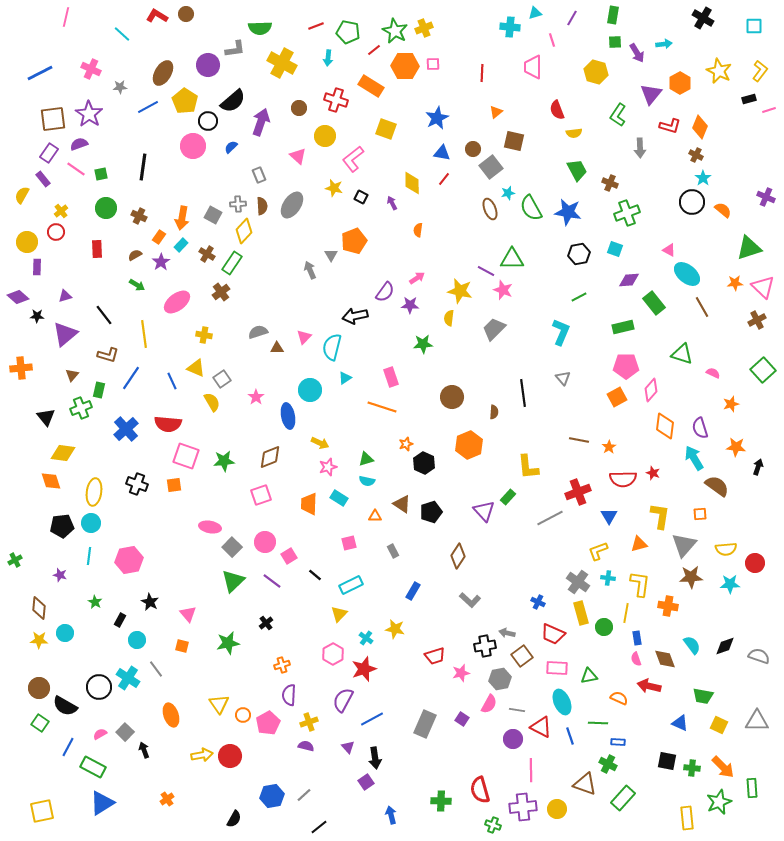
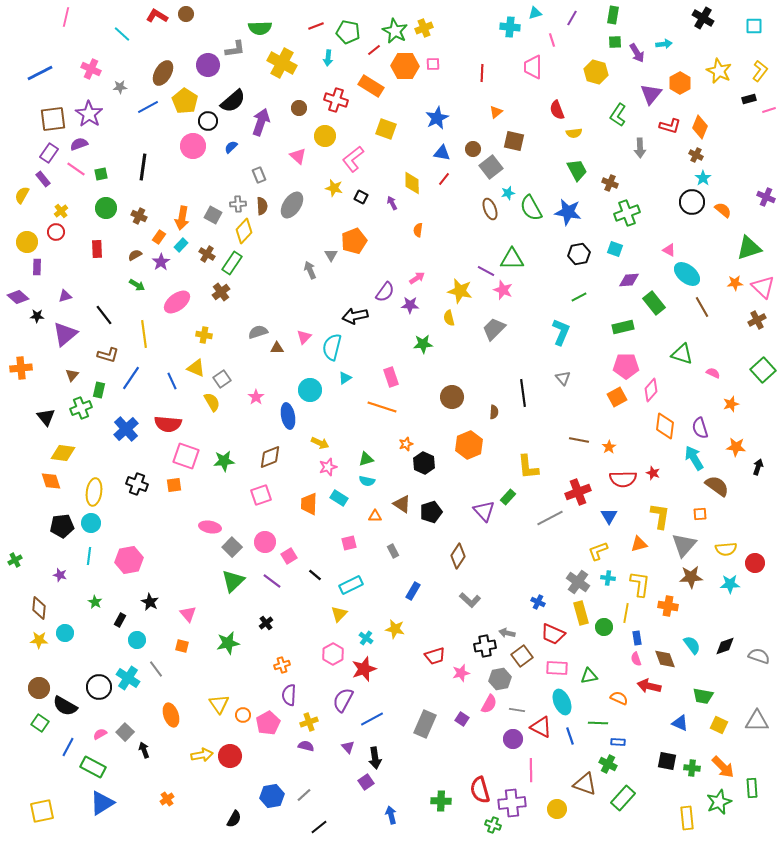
yellow semicircle at (449, 318): rotated 21 degrees counterclockwise
purple cross at (523, 807): moved 11 px left, 4 px up
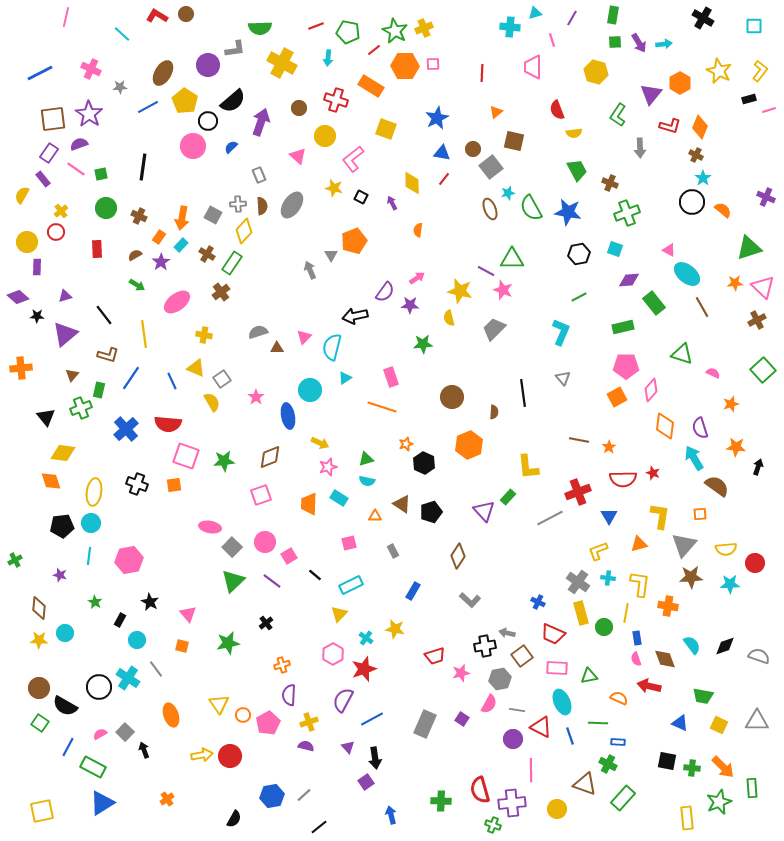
purple arrow at (637, 53): moved 2 px right, 10 px up
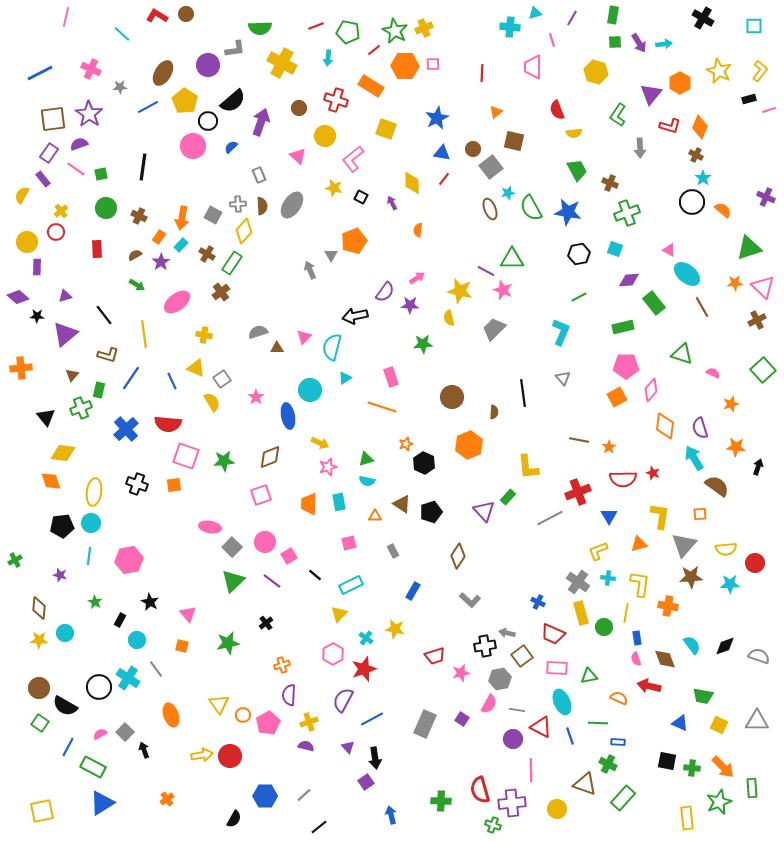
cyan rectangle at (339, 498): moved 4 px down; rotated 48 degrees clockwise
blue hexagon at (272, 796): moved 7 px left; rotated 10 degrees clockwise
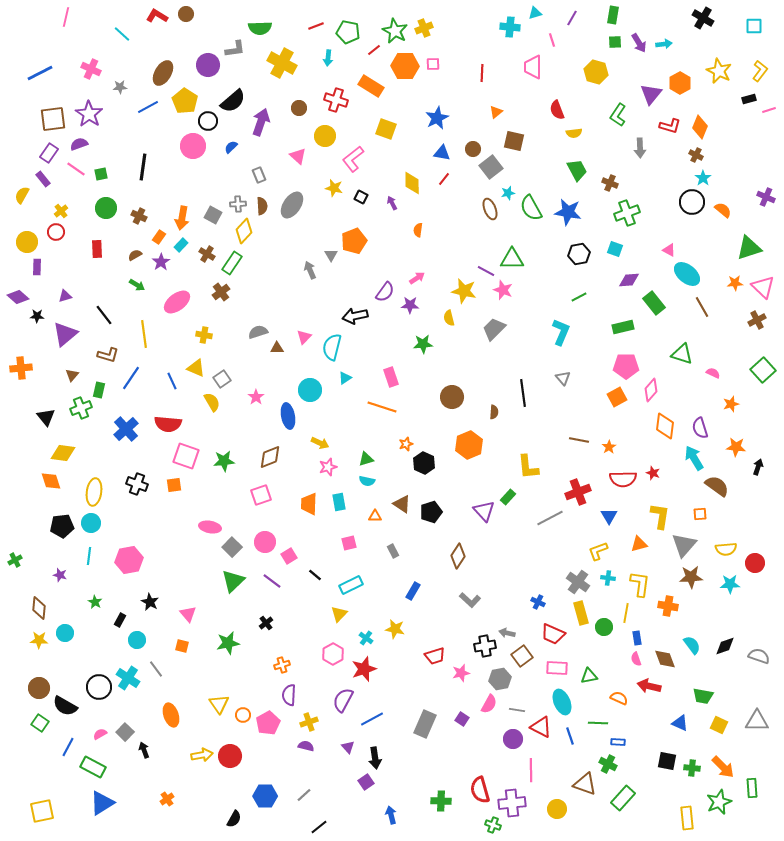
yellow star at (460, 291): moved 4 px right
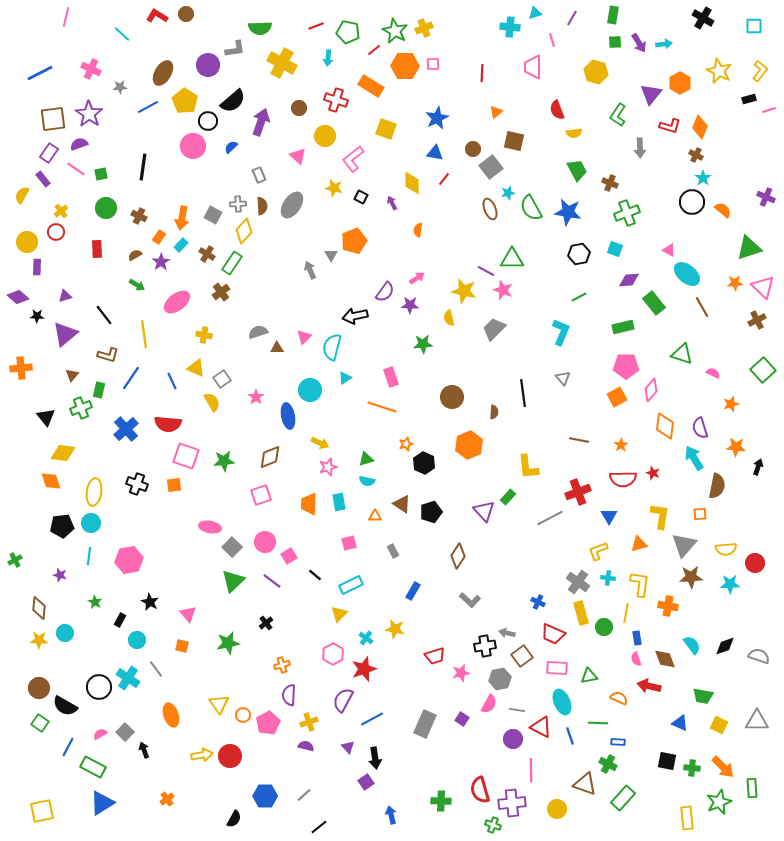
blue triangle at (442, 153): moved 7 px left
orange star at (609, 447): moved 12 px right, 2 px up
brown semicircle at (717, 486): rotated 65 degrees clockwise
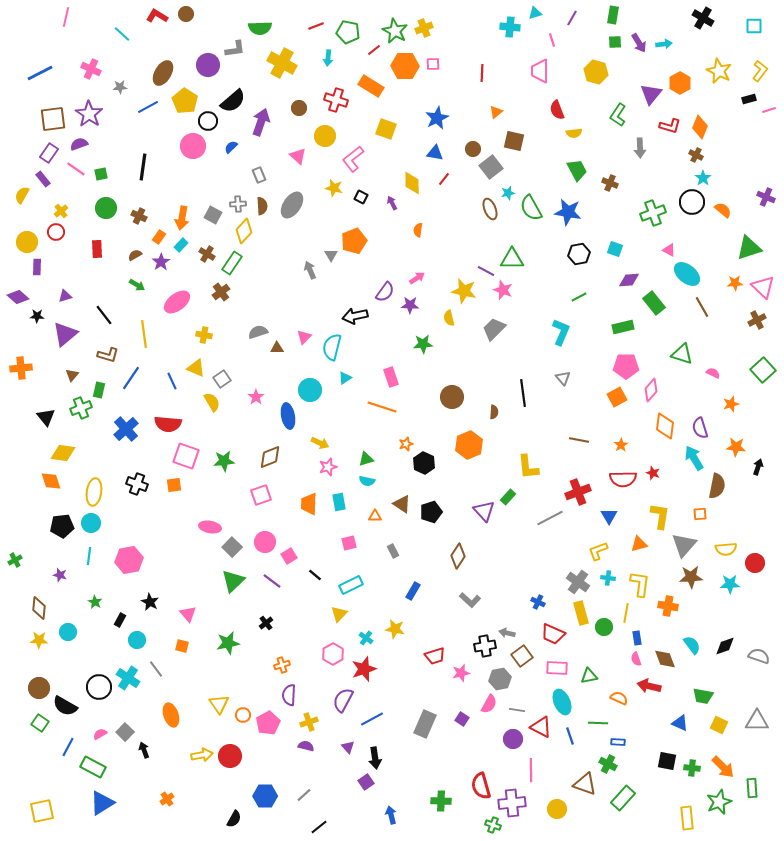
pink trapezoid at (533, 67): moved 7 px right, 4 px down
green cross at (627, 213): moved 26 px right
cyan circle at (65, 633): moved 3 px right, 1 px up
red semicircle at (480, 790): moved 1 px right, 4 px up
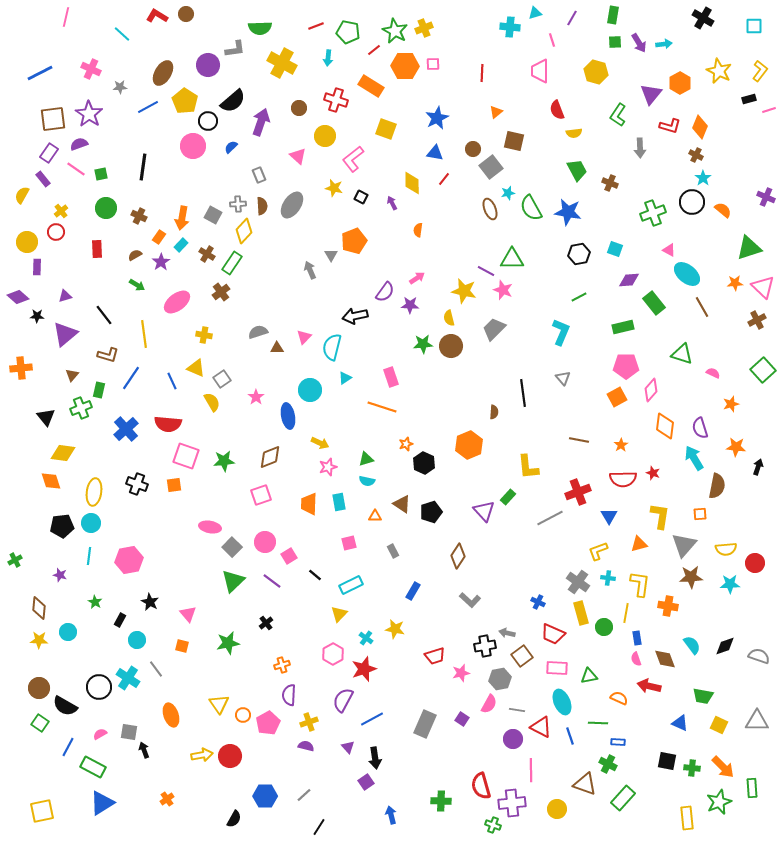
brown circle at (452, 397): moved 1 px left, 51 px up
gray square at (125, 732): moved 4 px right; rotated 36 degrees counterclockwise
black line at (319, 827): rotated 18 degrees counterclockwise
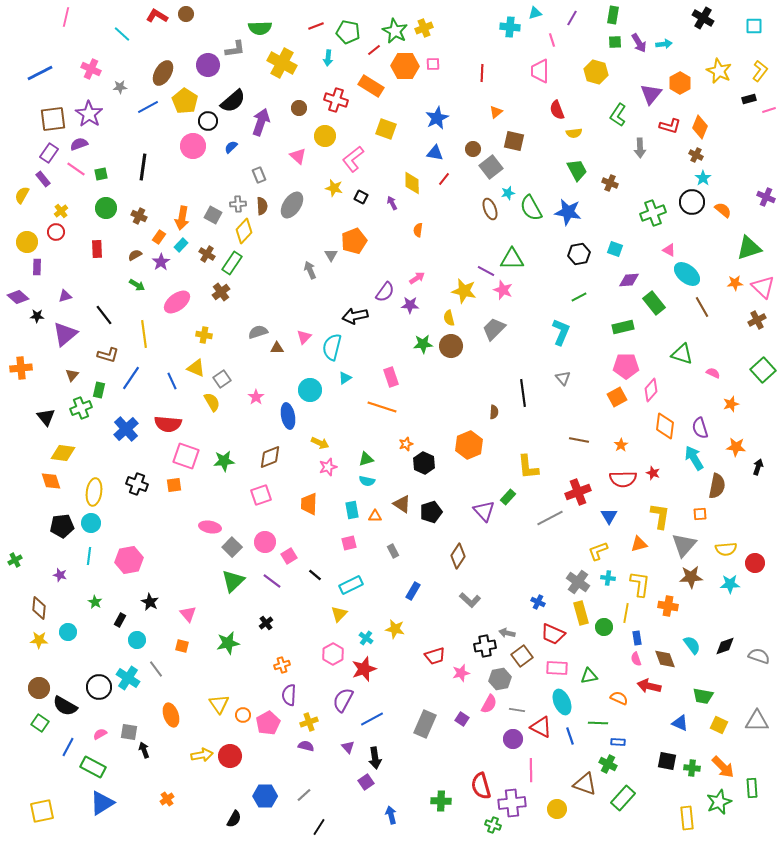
cyan rectangle at (339, 502): moved 13 px right, 8 px down
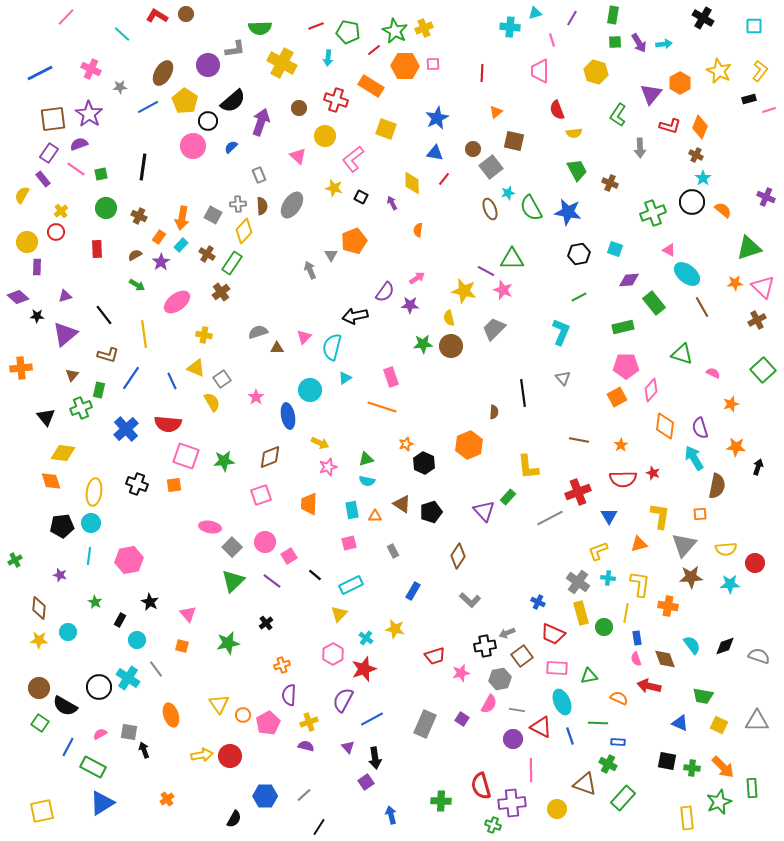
pink line at (66, 17): rotated 30 degrees clockwise
gray arrow at (507, 633): rotated 35 degrees counterclockwise
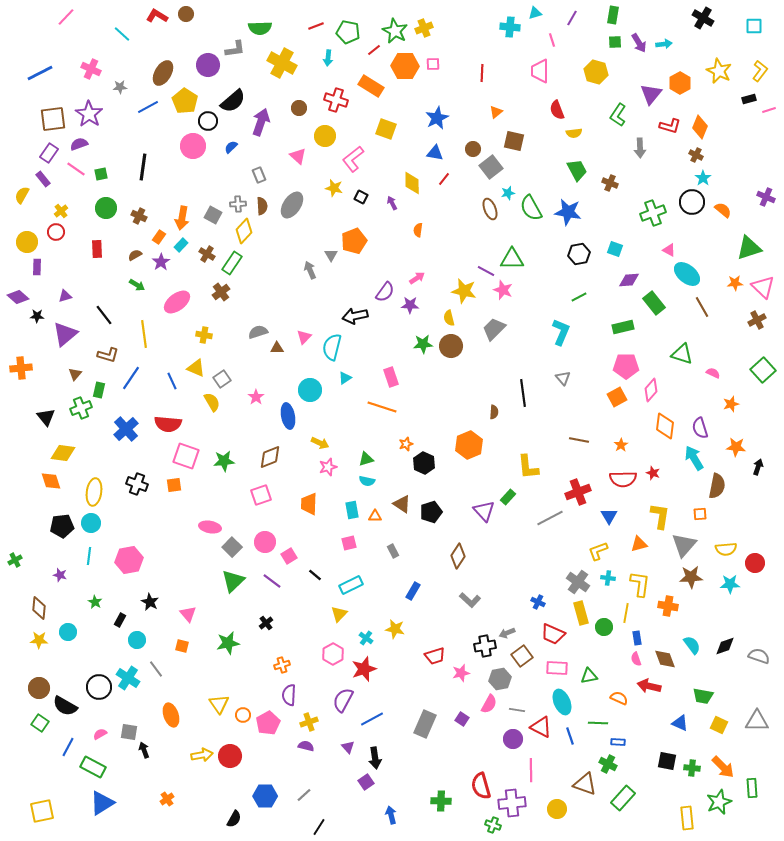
brown triangle at (72, 375): moved 3 px right, 1 px up
